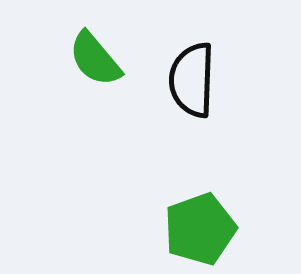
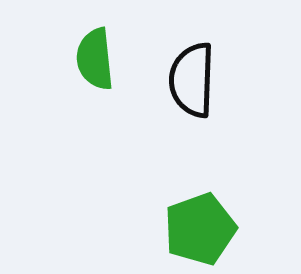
green semicircle: rotated 34 degrees clockwise
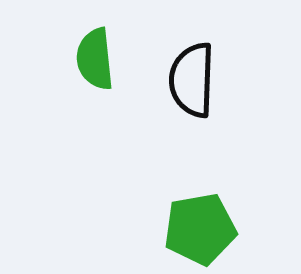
green pentagon: rotated 10 degrees clockwise
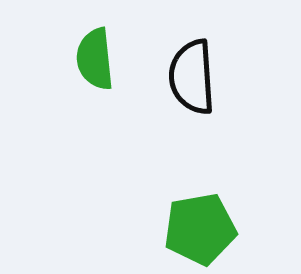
black semicircle: moved 3 px up; rotated 6 degrees counterclockwise
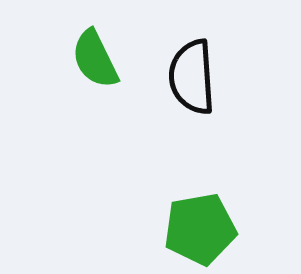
green semicircle: rotated 20 degrees counterclockwise
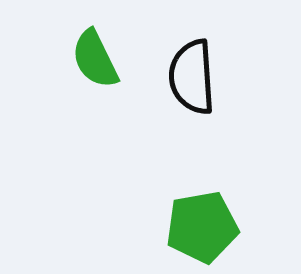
green pentagon: moved 2 px right, 2 px up
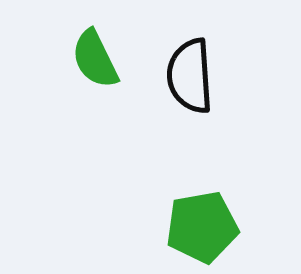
black semicircle: moved 2 px left, 1 px up
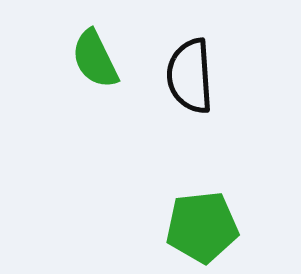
green pentagon: rotated 4 degrees clockwise
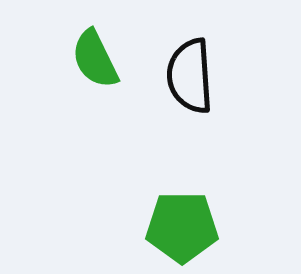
green pentagon: moved 20 px left; rotated 6 degrees clockwise
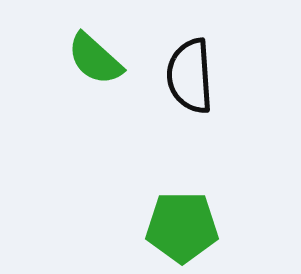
green semicircle: rotated 22 degrees counterclockwise
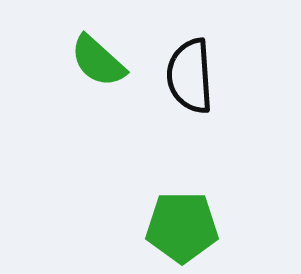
green semicircle: moved 3 px right, 2 px down
